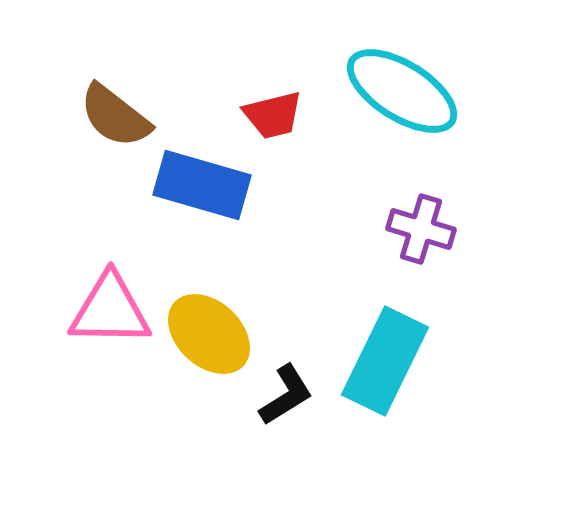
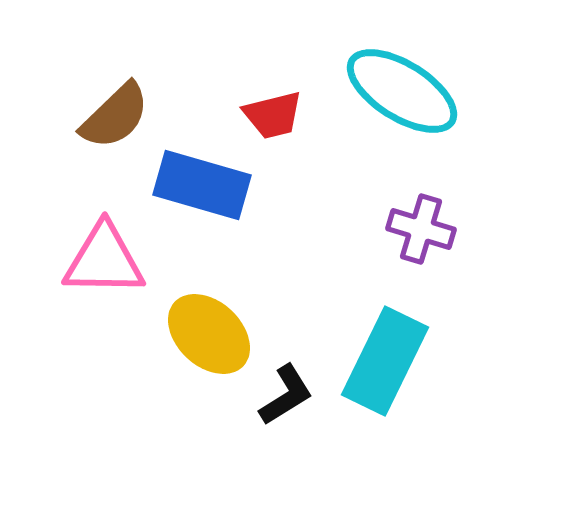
brown semicircle: rotated 82 degrees counterclockwise
pink triangle: moved 6 px left, 50 px up
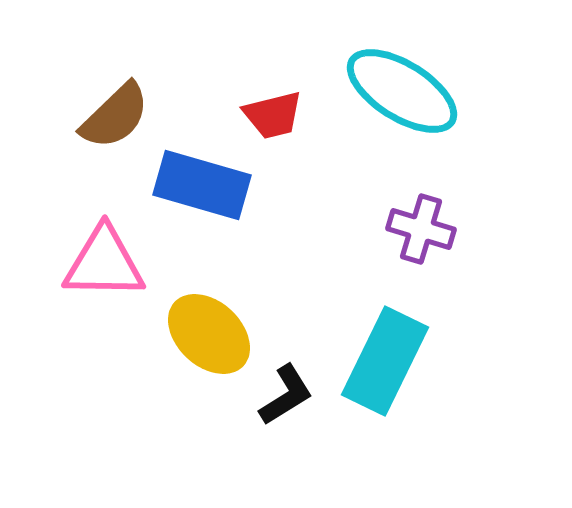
pink triangle: moved 3 px down
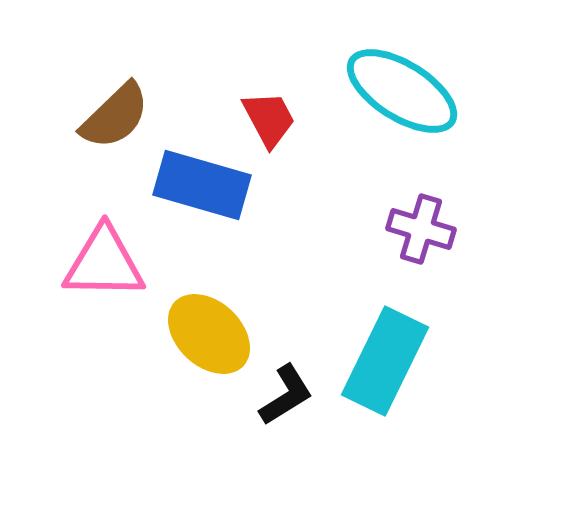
red trapezoid: moved 4 px left, 4 px down; rotated 104 degrees counterclockwise
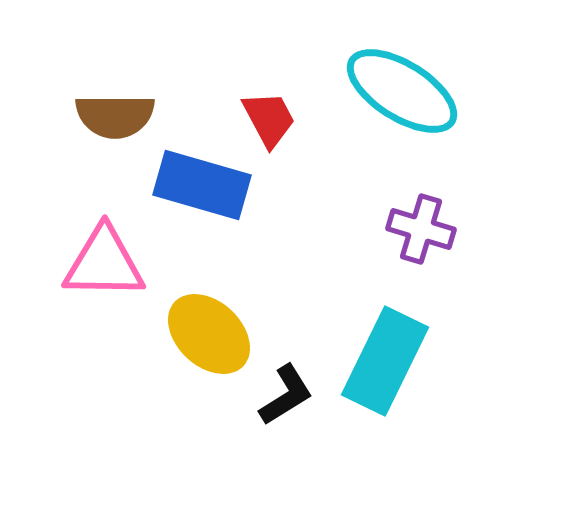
brown semicircle: rotated 44 degrees clockwise
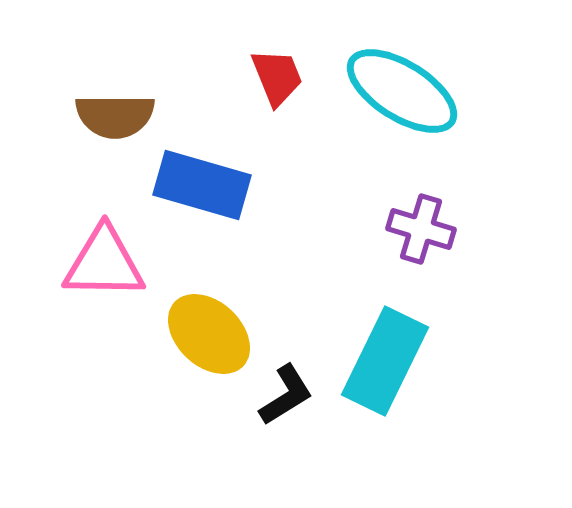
red trapezoid: moved 8 px right, 42 px up; rotated 6 degrees clockwise
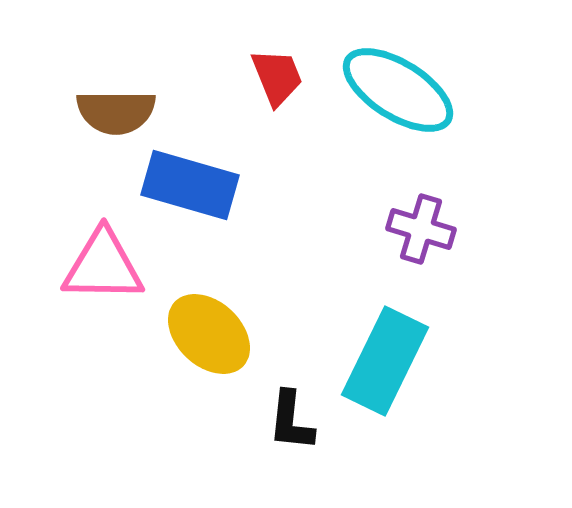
cyan ellipse: moved 4 px left, 1 px up
brown semicircle: moved 1 px right, 4 px up
blue rectangle: moved 12 px left
pink triangle: moved 1 px left, 3 px down
black L-shape: moved 5 px right, 26 px down; rotated 128 degrees clockwise
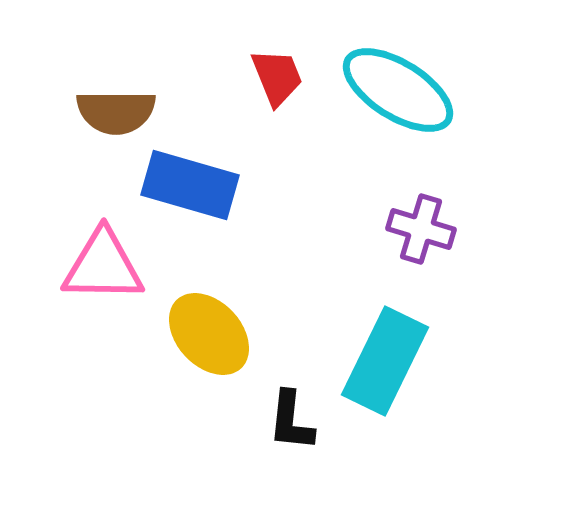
yellow ellipse: rotated 4 degrees clockwise
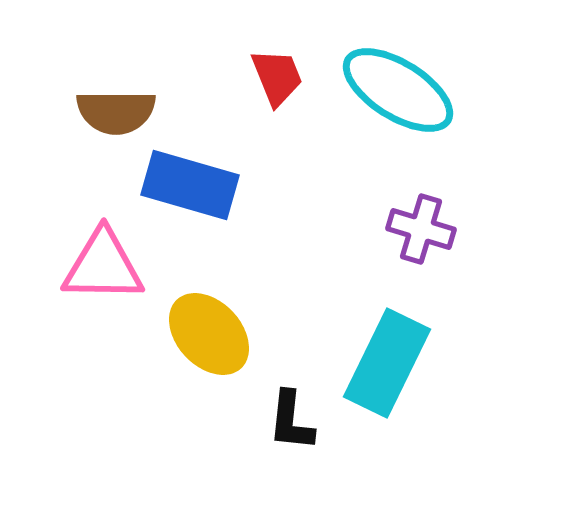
cyan rectangle: moved 2 px right, 2 px down
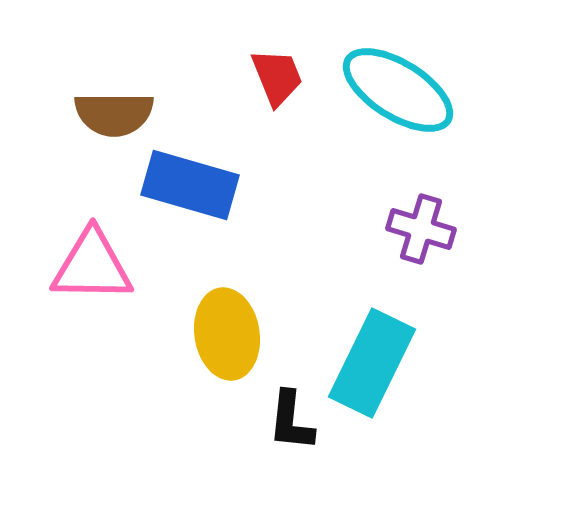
brown semicircle: moved 2 px left, 2 px down
pink triangle: moved 11 px left
yellow ellipse: moved 18 px right; rotated 34 degrees clockwise
cyan rectangle: moved 15 px left
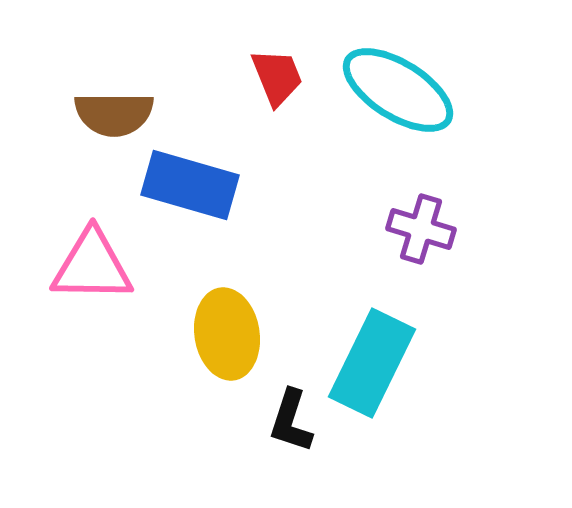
black L-shape: rotated 12 degrees clockwise
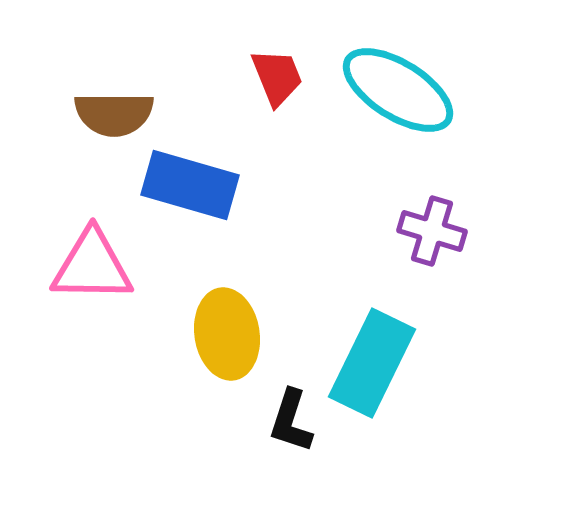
purple cross: moved 11 px right, 2 px down
